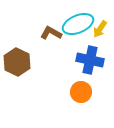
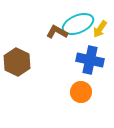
brown L-shape: moved 6 px right, 1 px up
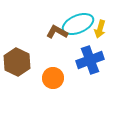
yellow arrow: rotated 18 degrees counterclockwise
blue cross: rotated 32 degrees counterclockwise
orange circle: moved 28 px left, 14 px up
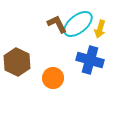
cyan ellipse: rotated 16 degrees counterclockwise
brown L-shape: moved 8 px up; rotated 35 degrees clockwise
blue cross: rotated 36 degrees clockwise
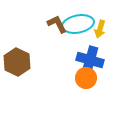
cyan ellipse: rotated 28 degrees clockwise
orange circle: moved 33 px right
